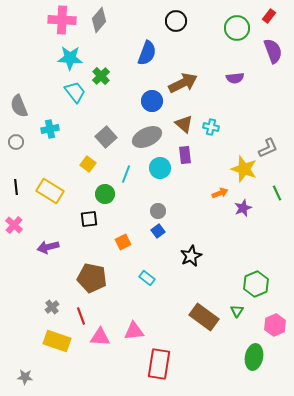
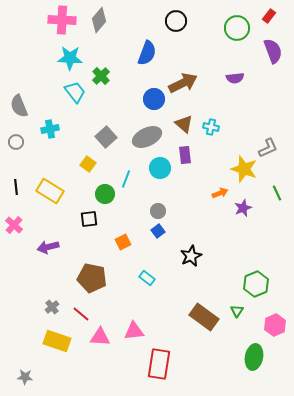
blue circle at (152, 101): moved 2 px right, 2 px up
cyan line at (126, 174): moved 5 px down
red line at (81, 316): moved 2 px up; rotated 30 degrees counterclockwise
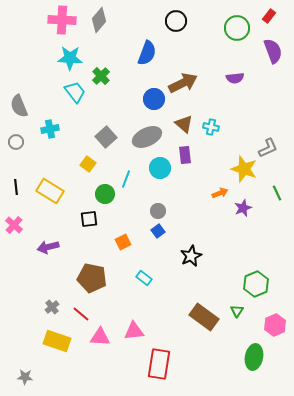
cyan rectangle at (147, 278): moved 3 px left
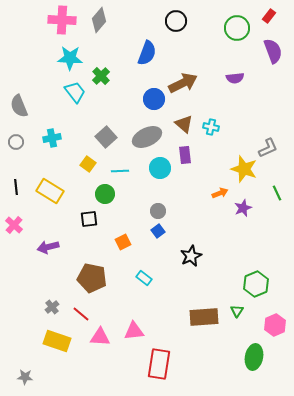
cyan cross at (50, 129): moved 2 px right, 9 px down
cyan line at (126, 179): moved 6 px left, 8 px up; rotated 66 degrees clockwise
brown rectangle at (204, 317): rotated 40 degrees counterclockwise
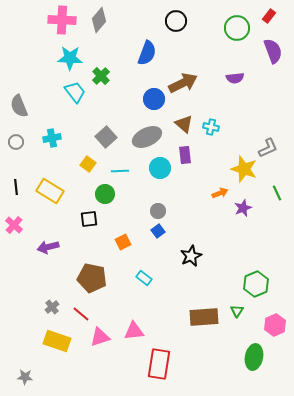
pink triangle at (100, 337): rotated 20 degrees counterclockwise
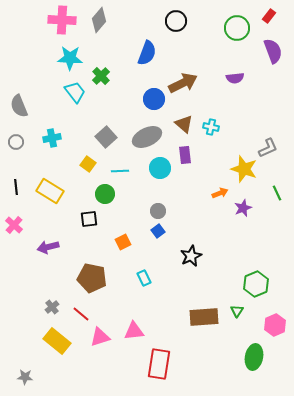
cyan rectangle at (144, 278): rotated 28 degrees clockwise
yellow rectangle at (57, 341): rotated 20 degrees clockwise
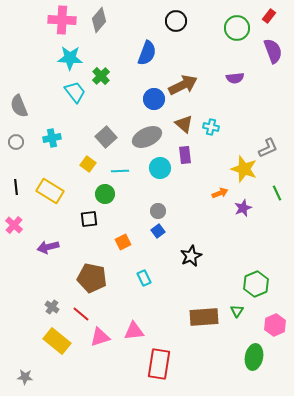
brown arrow at (183, 83): moved 2 px down
gray cross at (52, 307): rotated 16 degrees counterclockwise
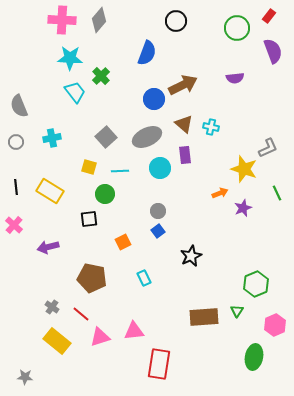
yellow square at (88, 164): moved 1 px right, 3 px down; rotated 21 degrees counterclockwise
